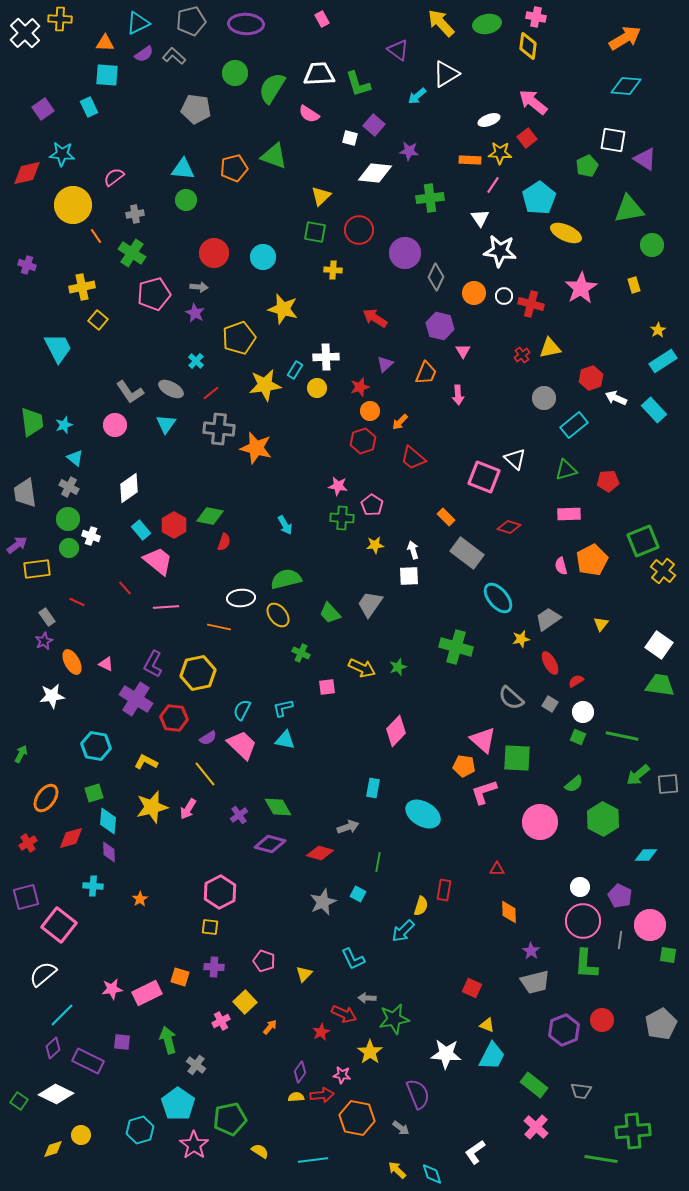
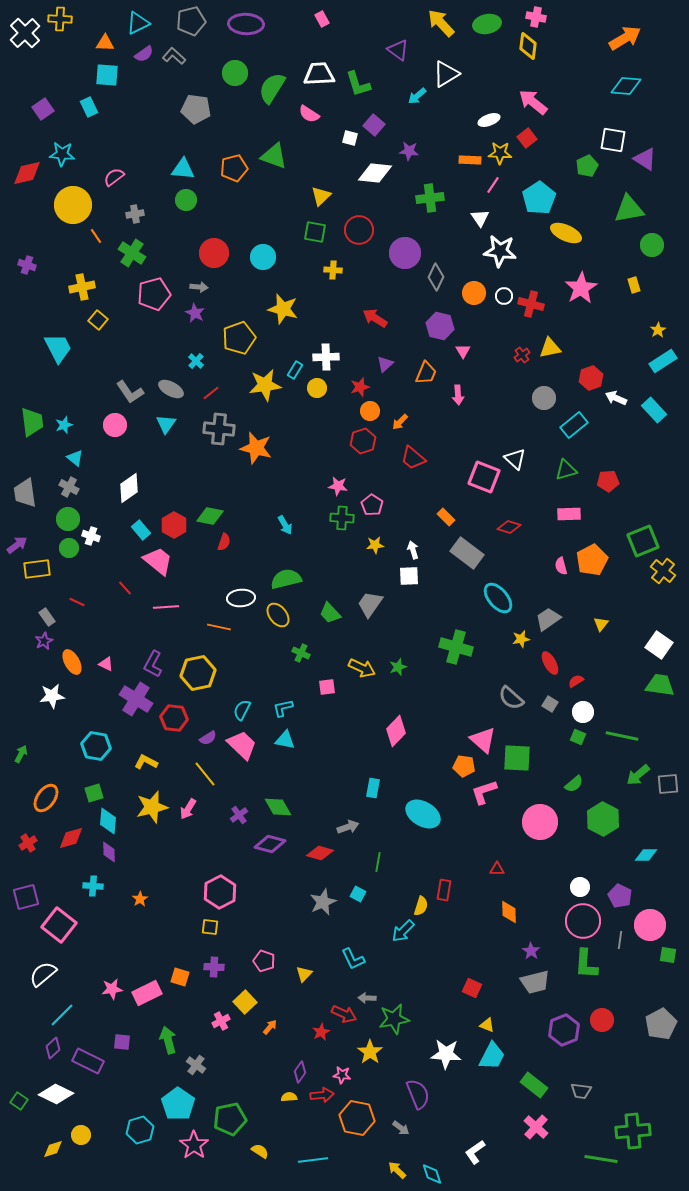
yellow semicircle at (296, 1097): moved 7 px left
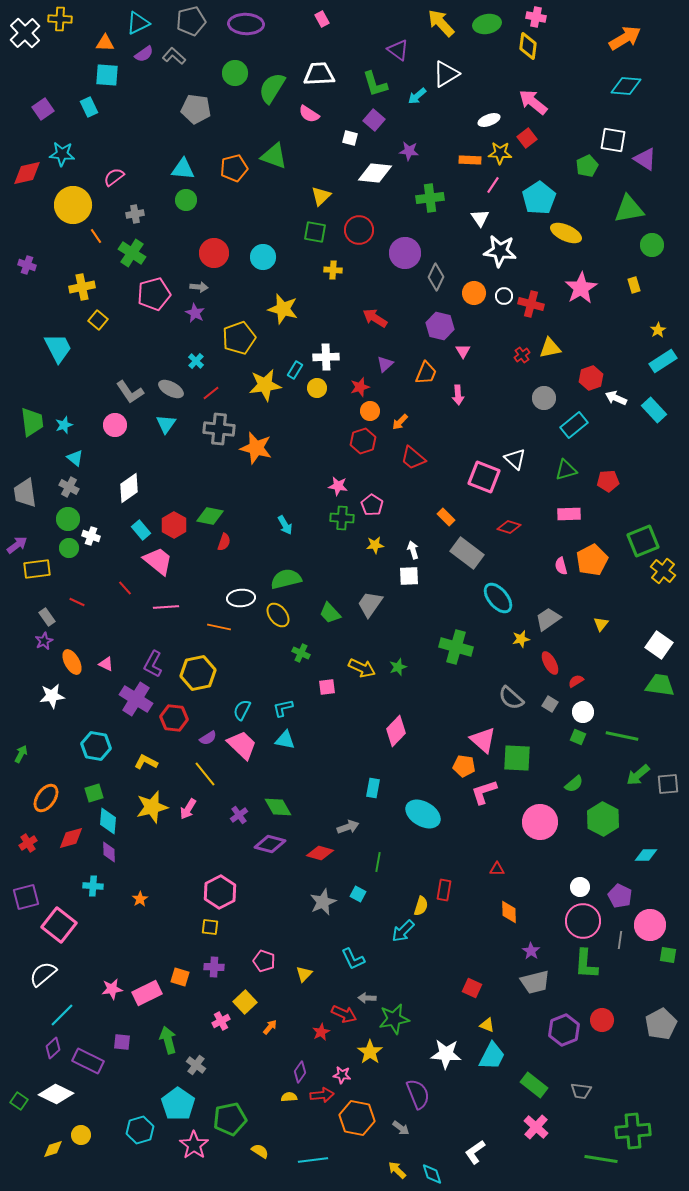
green L-shape at (358, 84): moved 17 px right
purple square at (374, 125): moved 5 px up
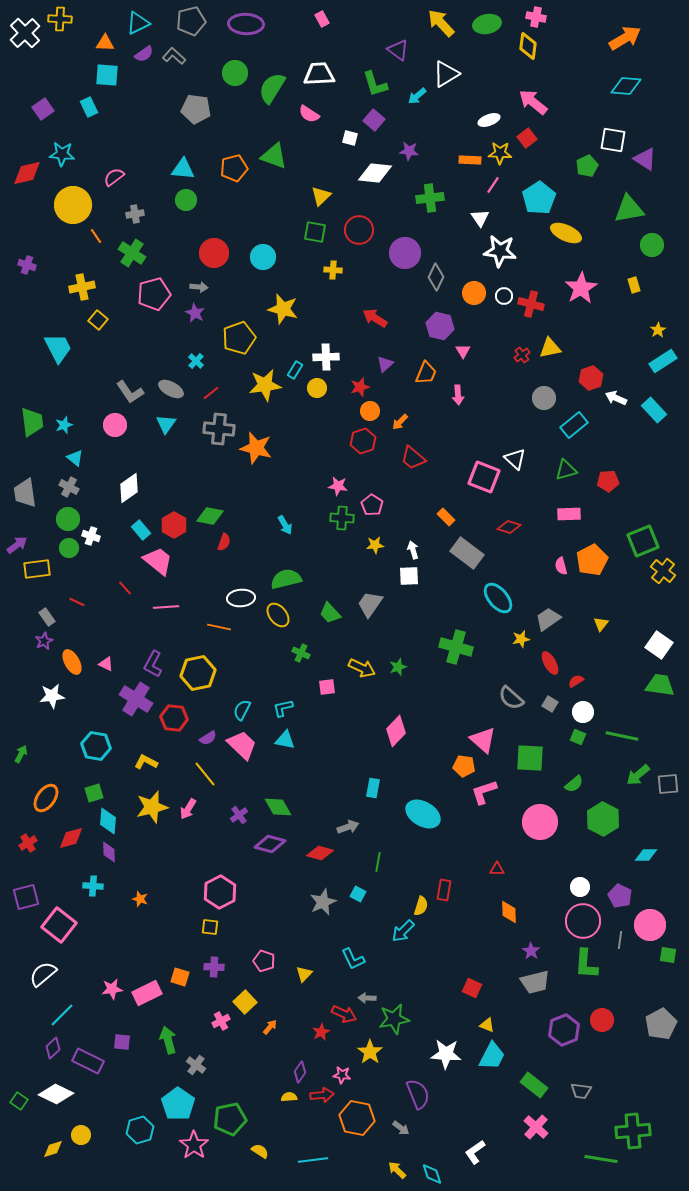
green square at (517, 758): moved 13 px right
orange star at (140, 899): rotated 21 degrees counterclockwise
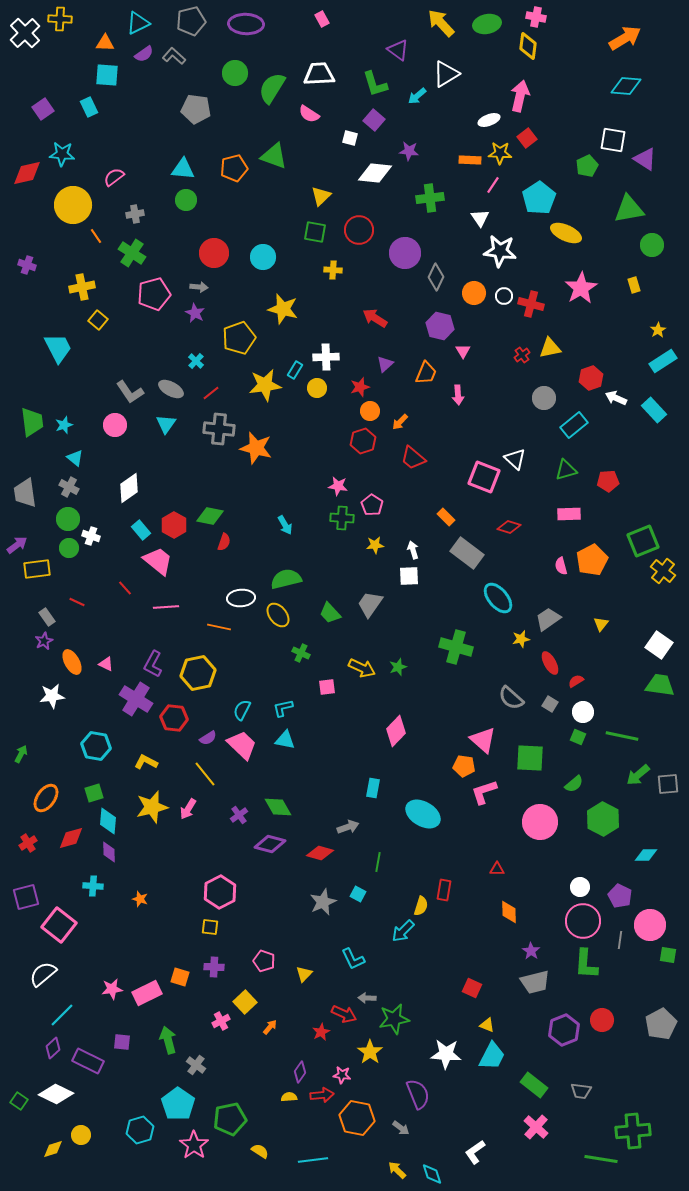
pink arrow at (533, 102): moved 13 px left, 6 px up; rotated 64 degrees clockwise
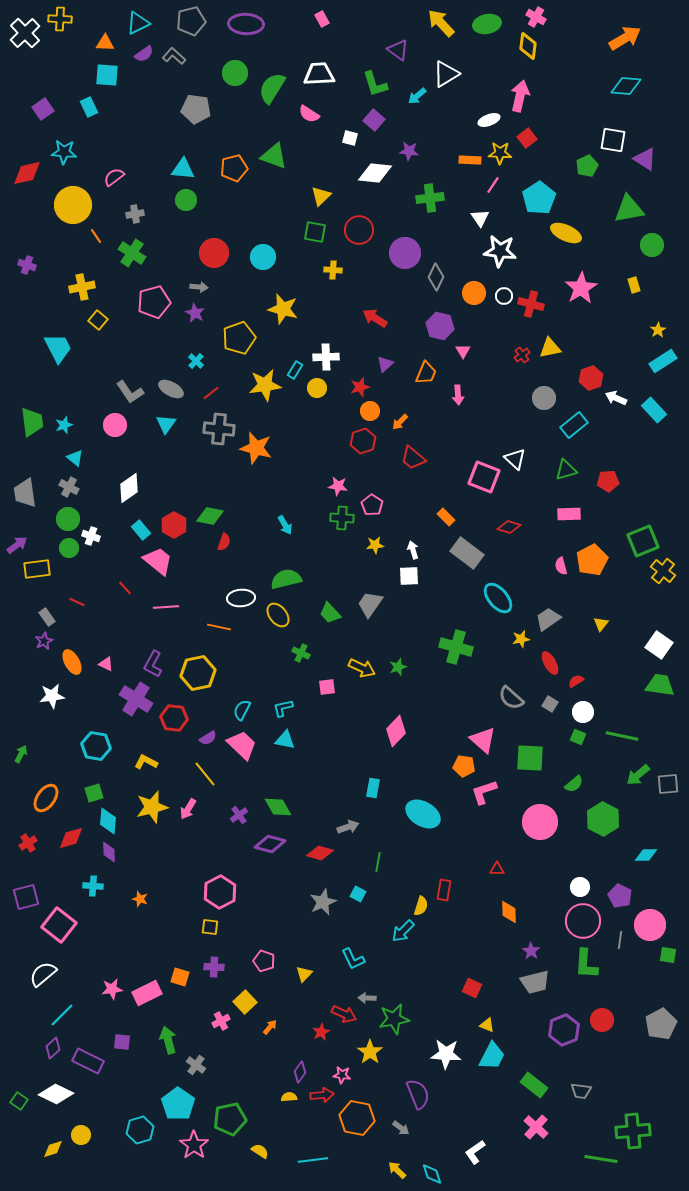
pink cross at (536, 17): rotated 18 degrees clockwise
cyan star at (62, 154): moved 2 px right, 2 px up
pink pentagon at (154, 294): moved 8 px down
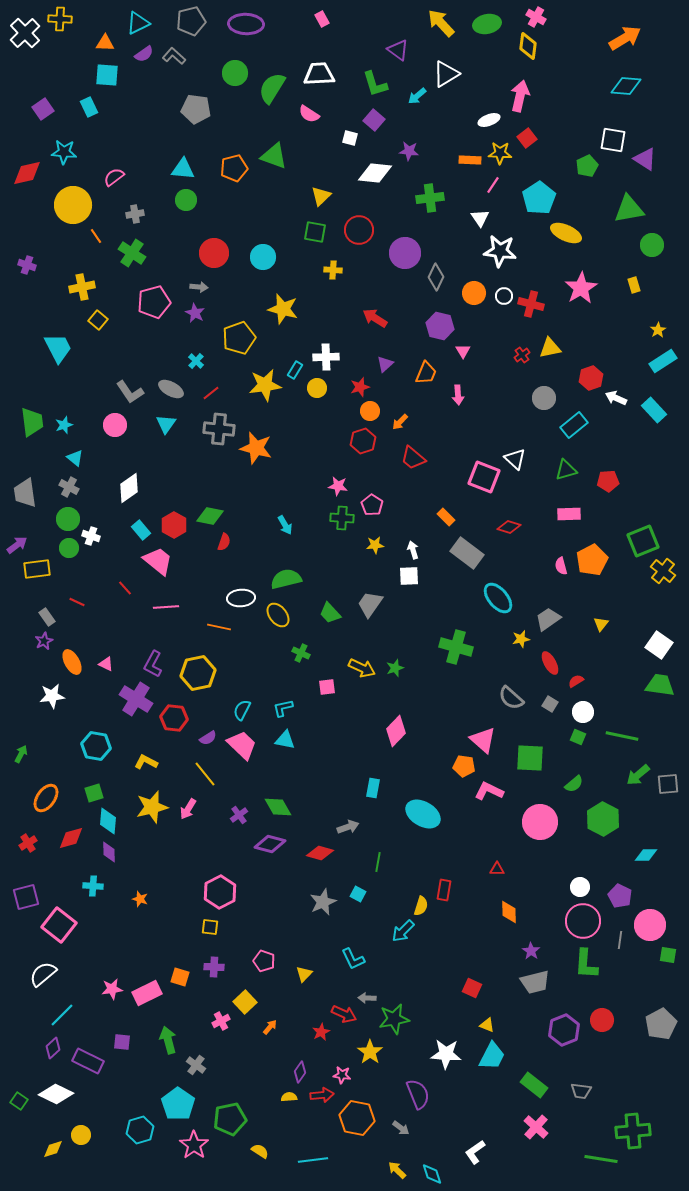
green star at (398, 667): moved 3 px left, 1 px down
pink L-shape at (484, 792): moved 5 px right, 1 px up; rotated 44 degrees clockwise
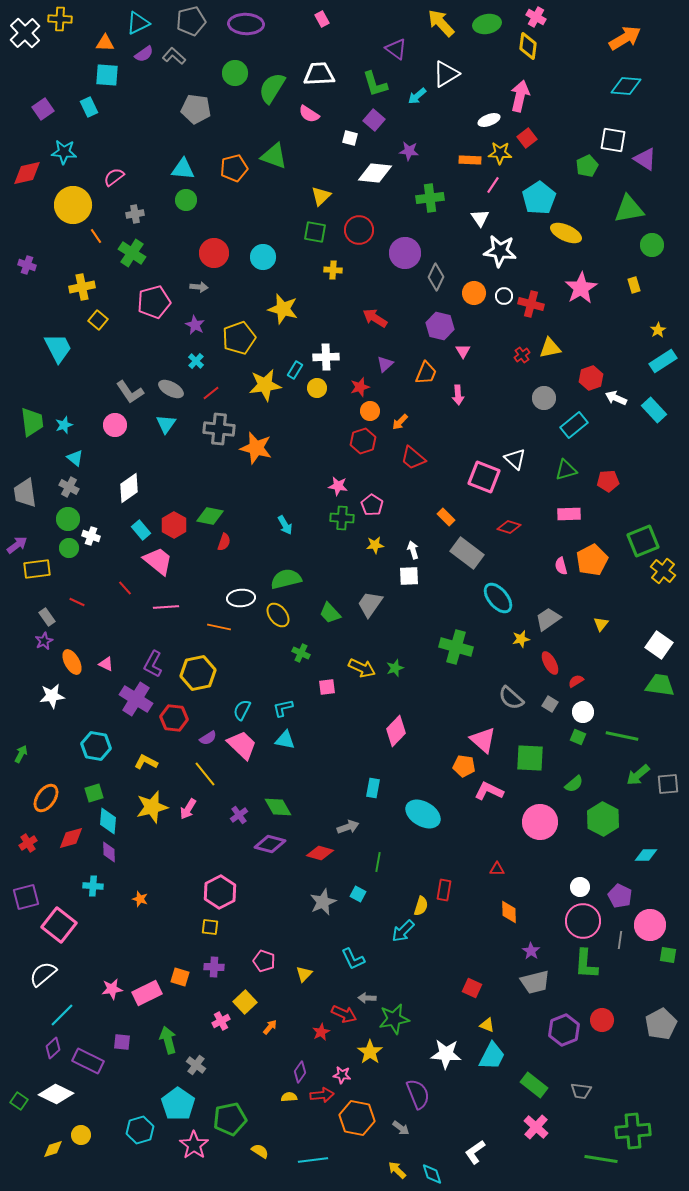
purple triangle at (398, 50): moved 2 px left, 1 px up
purple star at (195, 313): moved 12 px down
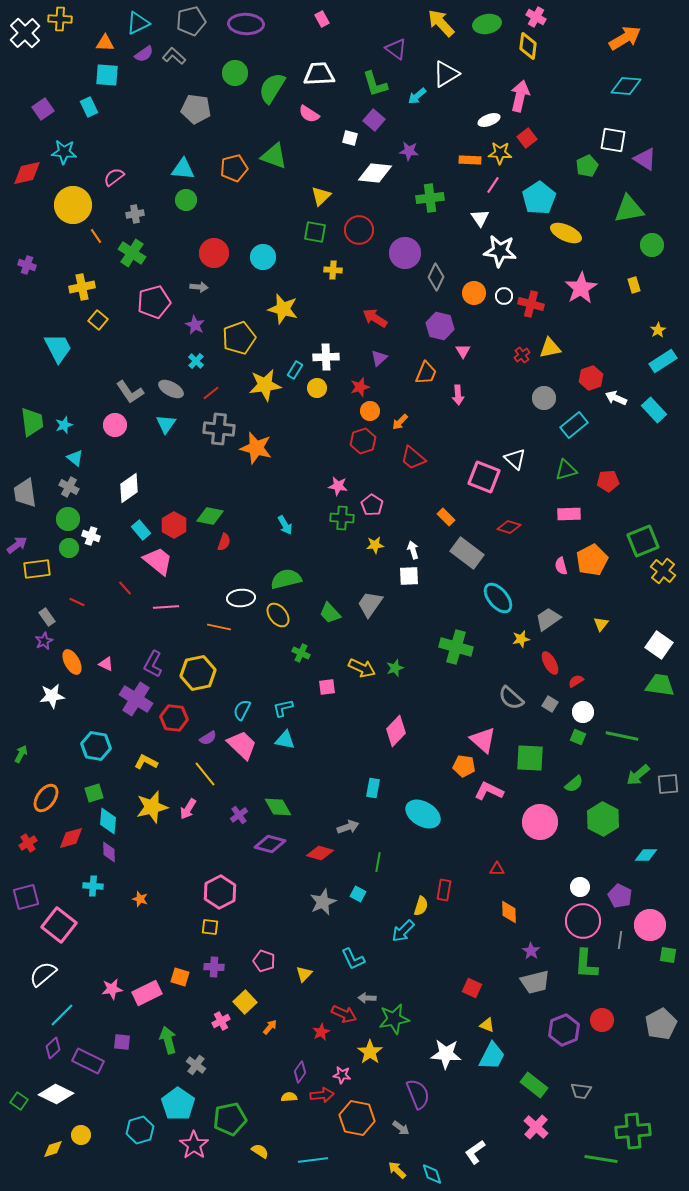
purple triangle at (385, 364): moved 6 px left, 6 px up
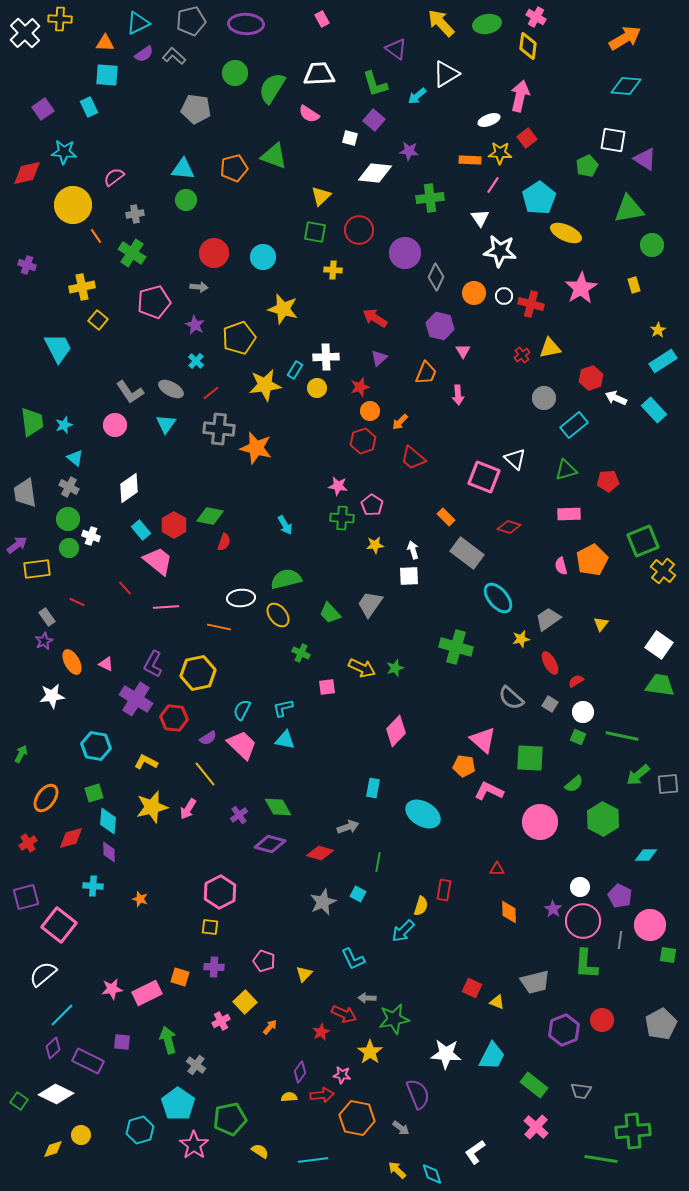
purple star at (531, 951): moved 22 px right, 42 px up
yellow triangle at (487, 1025): moved 10 px right, 23 px up
